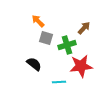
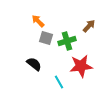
brown arrow: moved 5 px right, 2 px up
green cross: moved 4 px up
cyan line: rotated 64 degrees clockwise
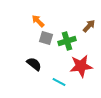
cyan line: rotated 32 degrees counterclockwise
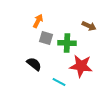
orange arrow: rotated 72 degrees clockwise
brown arrow: rotated 72 degrees clockwise
green cross: moved 2 px down; rotated 18 degrees clockwise
red star: rotated 15 degrees clockwise
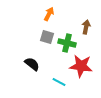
orange arrow: moved 11 px right, 7 px up
brown arrow: moved 3 px left, 1 px down; rotated 104 degrees counterclockwise
gray square: moved 1 px right, 1 px up
green cross: rotated 12 degrees clockwise
black semicircle: moved 2 px left
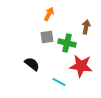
gray square: rotated 24 degrees counterclockwise
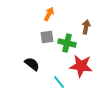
cyan line: rotated 24 degrees clockwise
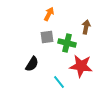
black semicircle: rotated 84 degrees clockwise
